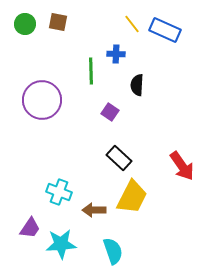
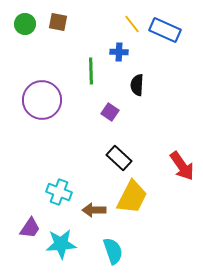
blue cross: moved 3 px right, 2 px up
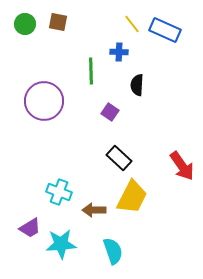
purple circle: moved 2 px right, 1 px down
purple trapezoid: rotated 25 degrees clockwise
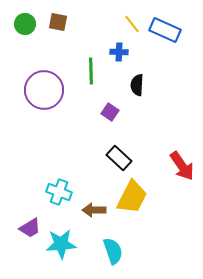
purple circle: moved 11 px up
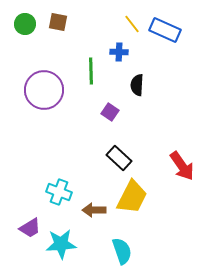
cyan semicircle: moved 9 px right
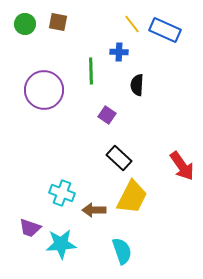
purple square: moved 3 px left, 3 px down
cyan cross: moved 3 px right, 1 px down
purple trapezoid: rotated 50 degrees clockwise
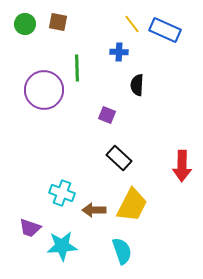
green line: moved 14 px left, 3 px up
purple square: rotated 12 degrees counterclockwise
red arrow: rotated 36 degrees clockwise
yellow trapezoid: moved 8 px down
cyan star: moved 1 px right, 2 px down
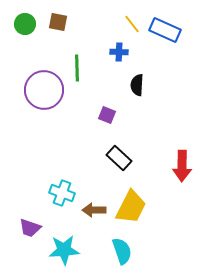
yellow trapezoid: moved 1 px left, 2 px down
cyan star: moved 2 px right, 4 px down
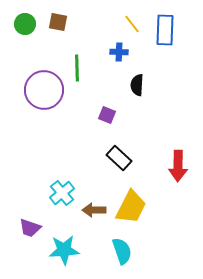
blue rectangle: rotated 68 degrees clockwise
red arrow: moved 4 px left
cyan cross: rotated 30 degrees clockwise
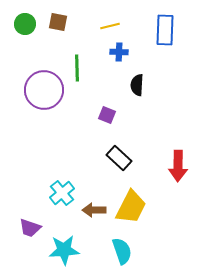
yellow line: moved 22 px left, 2 px down; rotated 66 degrees counterclockwise
